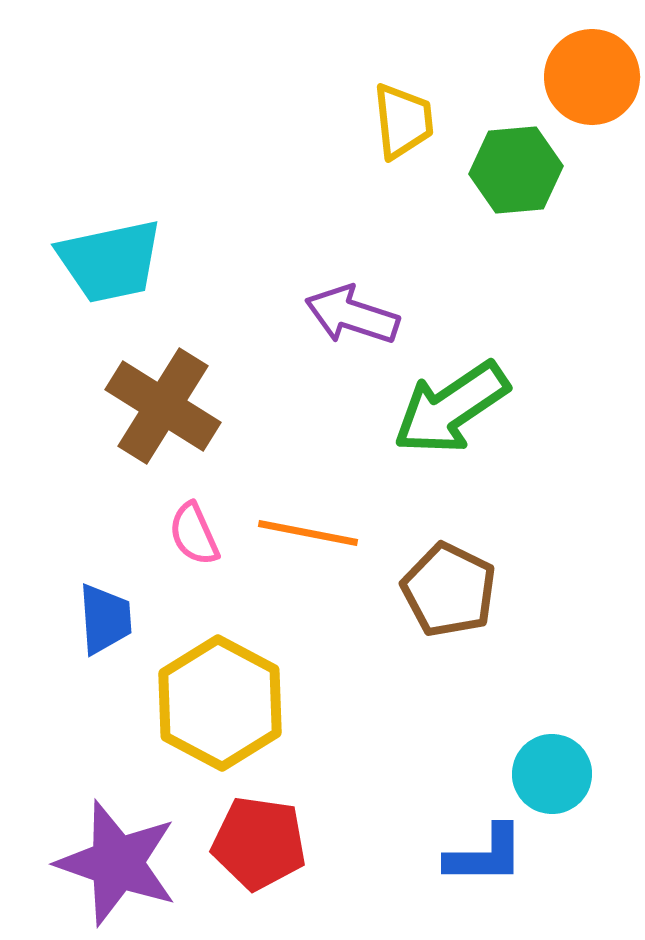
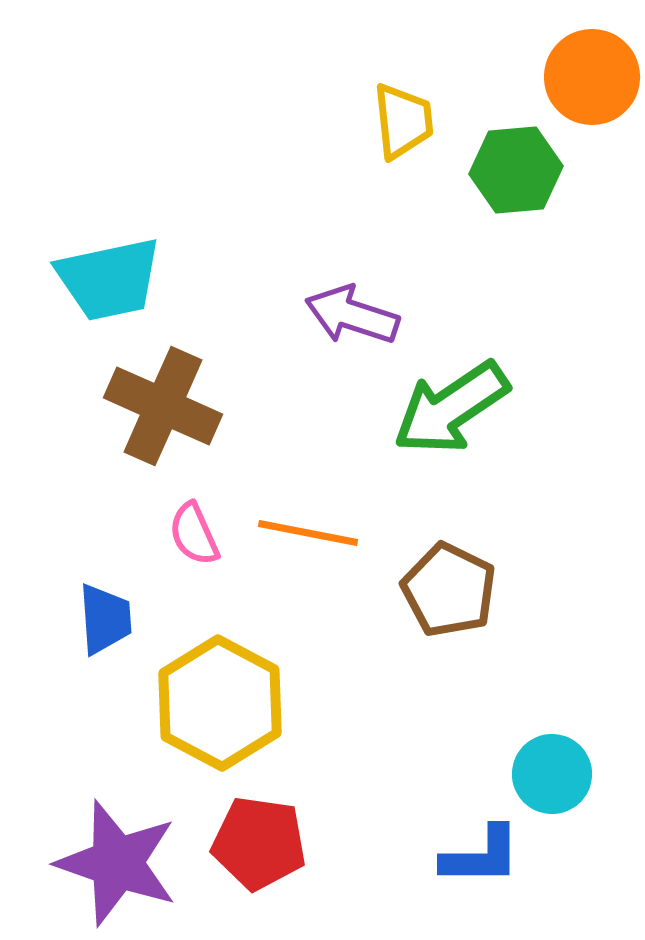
cyan trapezoid: moved 1 px left, 18 px down
brown cross: rotated 8 degrees counterclockwise
blue L-shape: moved 4 px left, 1 px down
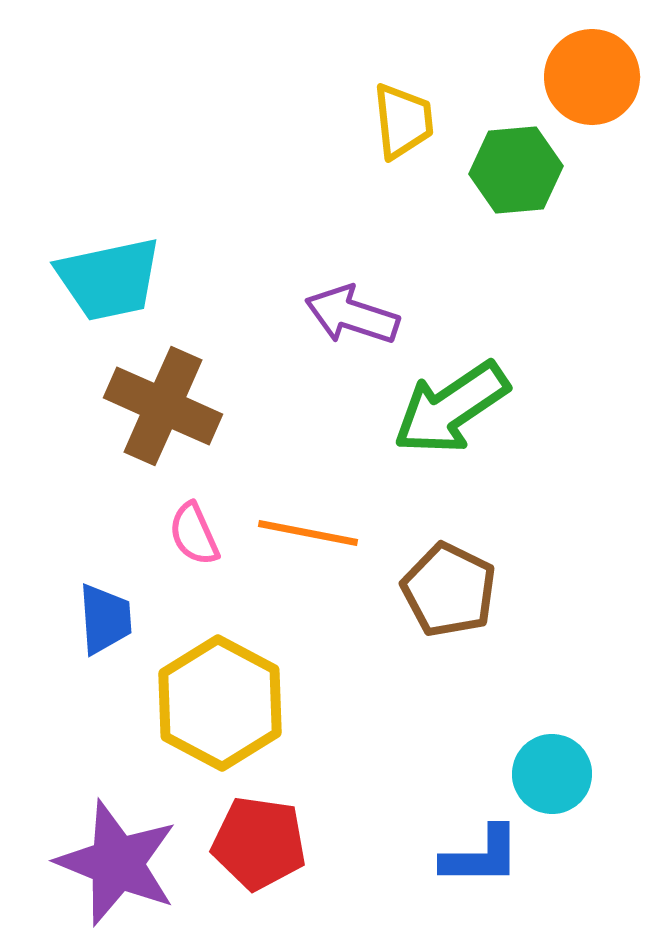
purple star: rotated 3 degrees clockwise
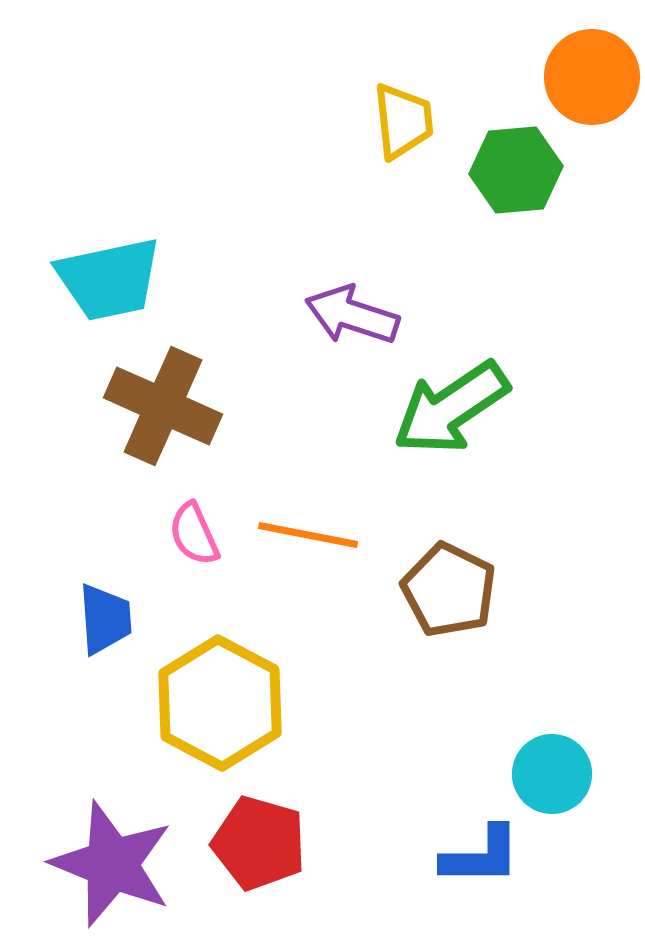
orange line: moved 2 px down
red pentagon: rotated 8 degrees clockwise
purple star: moved 5 px left, 1 px down
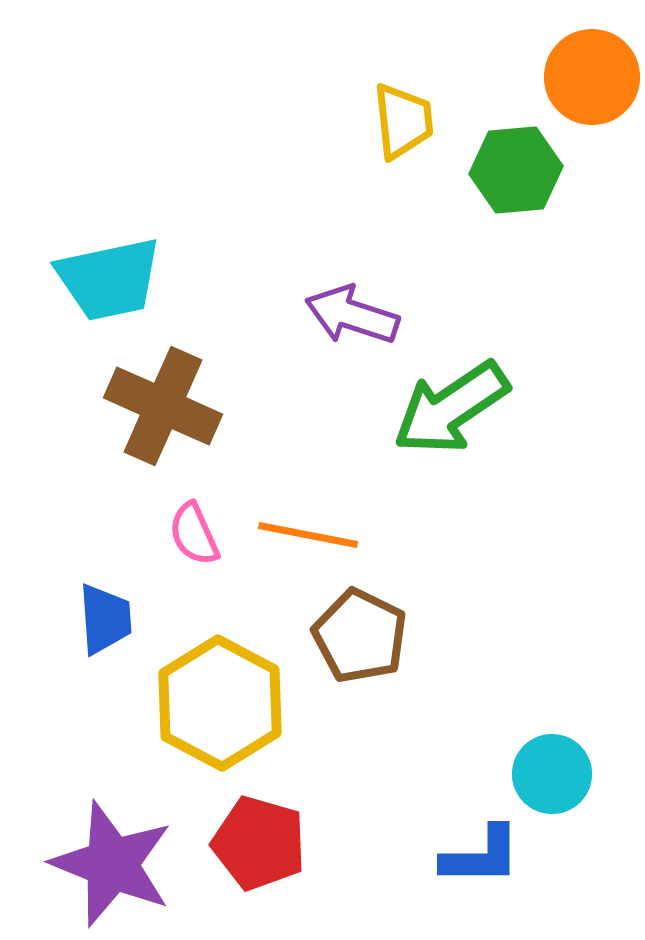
brown pentagon: moved 89 px left, 46 px down
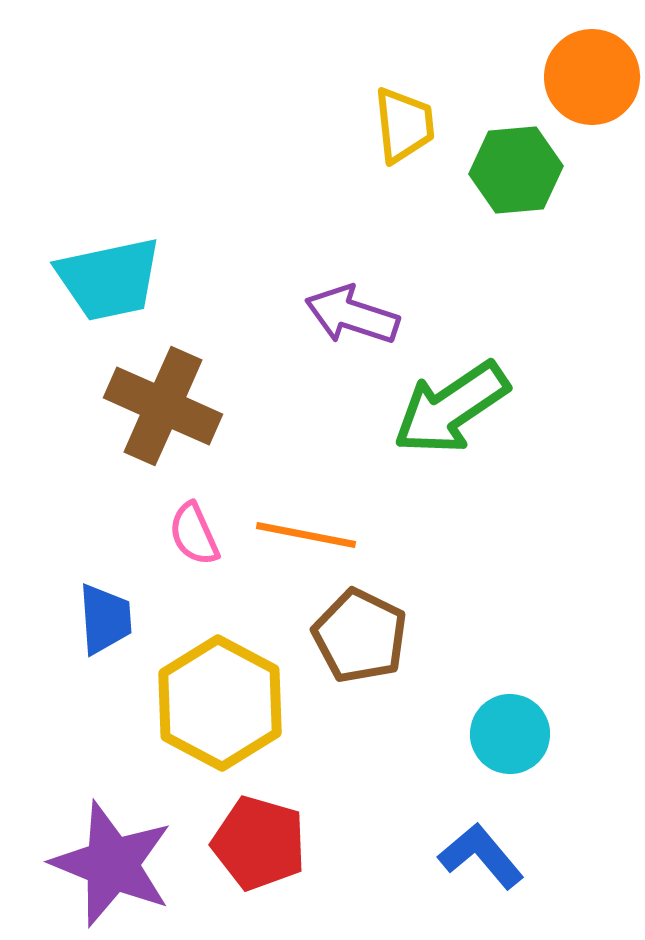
yellow trapezoid: moved 1 px right, 4 px down
orange line: moved 2 px left
cyan circle: moved 42 px left, 40 px up
blue L-shape: rotated 130 degrees counterclockwise
